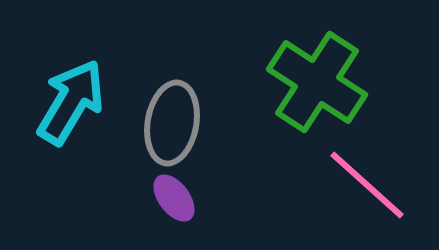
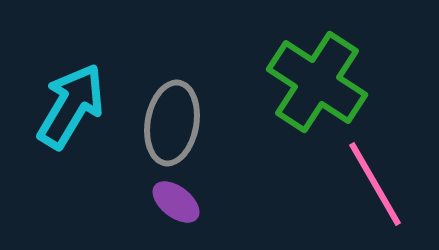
cyan arrow: moved 4 px down
pink line: moved 8 px right, 1 px up; rotated 18 degrees clockwise
purple ellipse: moved 2 px right, 4 px down; rotated 15 degrees counterclockwise
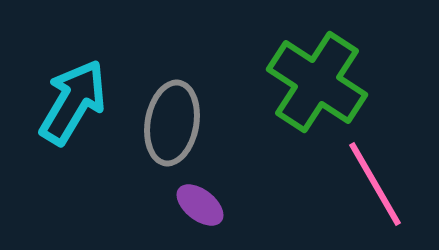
cyan arrow: moved 2 px right, 4 px up
purple ellipse: moved 24 px right, 3 px down
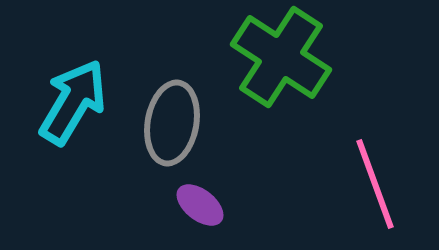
green cross: moved 36 px left, 25 px up
pink line: rotated 10 degrees clockwise
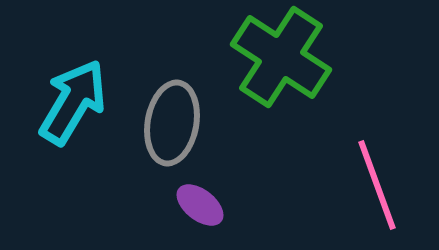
pink line: moved 2 px right, 1 px down
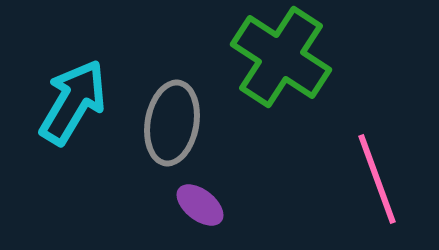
pink line: moved 6 px up
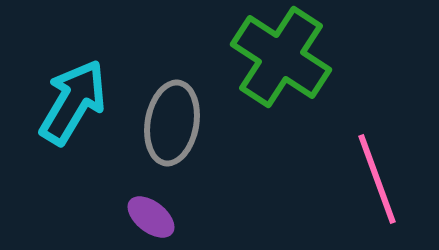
purple ellipse: moved 49 px left, 12 px down
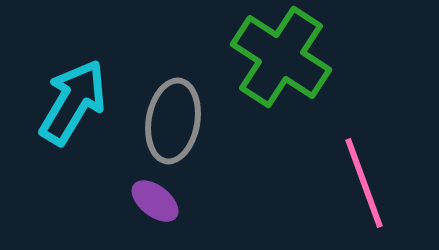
gray ellipse: moved 1 px right, 2 px up
pink line: moved 13 px left, 4 px down
purple ellipse: moved 4 px right, 16 px up
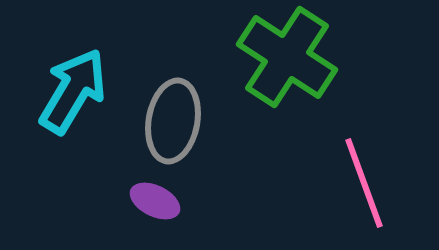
green cross: moved 6 px right
cyan arrow: moved 11 px up
purple ellipse: rotated 12 degrees counterclockwise
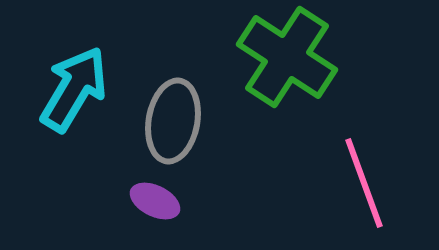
cyan arrow: moved 1 px right, 2 px up
